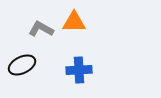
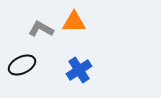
blue cross: rotated 30 degrees counterclockwise
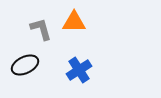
gray L-shape: rotated 45 degrees clockwise
black ellipse: moved 3 px right
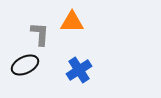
orange triangle: moved 2 px left
gray L-shape: moved 1 px left, 5 px down; rotated 20 degrees clockwise
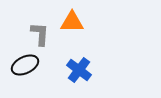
blue cross: rotated 20 degrees counterclockwise
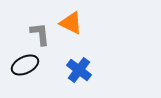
orange triangle: moved 1 px left, 1 px down; rotated 25 degrees clockwise
gray L-shape: rotated 10 degrees counterclockwise
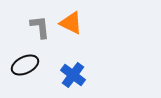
gray L-shape: moved 7 px up
blue cross: moved 6 px left, 5 px down
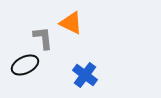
gray L-shape: moved 3 px right, 11 px down
blue cross: moved 12 px right
